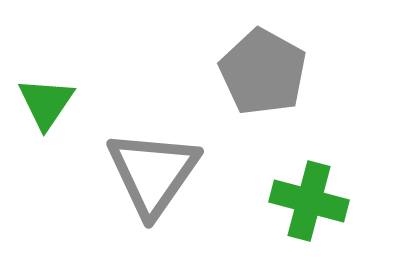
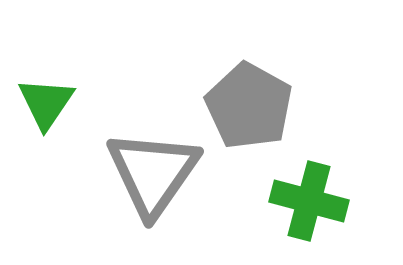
gray pentagon: moved 14 px left, 34 px down
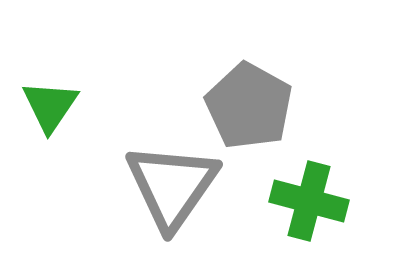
green triangle: moved 4 px right, 3 px down
gray triangle: moved 19 px right, 13 px down
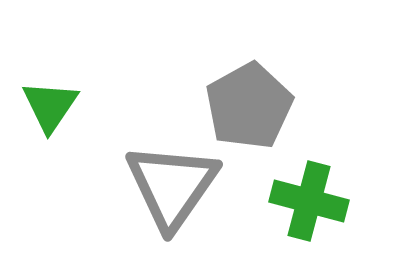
gray pentagon: rotated 14 degrees clockwise
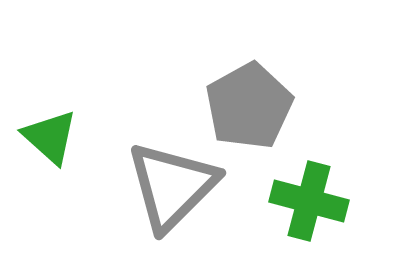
green triangle: moved 31 px down; rotated 22 degrees counterclockwise
gray triangle: rotated 10 degrees clockwise
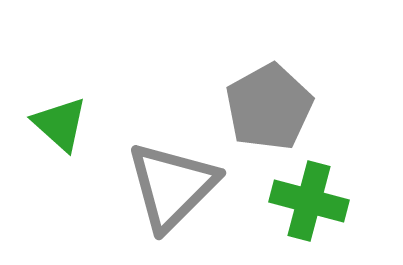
gray pentagon: moved 20 px right, 1 px down
green triangle: moved 10 px right, 13 px up
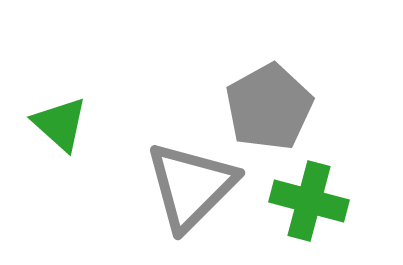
gray triangle: moved 19 px right
